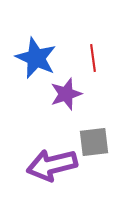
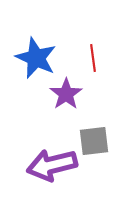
purple star: rotated 16 degrees counterclockwise
gray square: moved 1 px up
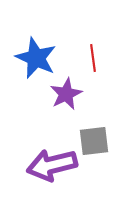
purple star: rotated 8 degrees clockwise
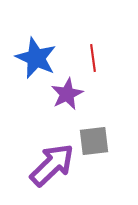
purple star: moved 1 px right
purple arrow: rotated 150 degrees clockwise
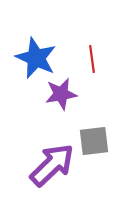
red line: moved 1 px left, 1 px down
purple star: moved 6 px left; rotated 16 degrees clockwise
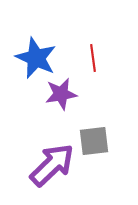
red line: moved 1 px right, 1 px up
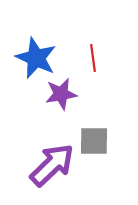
gray square: rotated 8 degrees clockwise
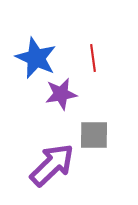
gray square: moved 6 px up
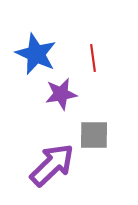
blue star: moved 4 px up
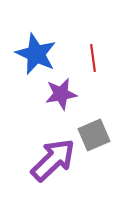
gray square: rotated 24 degrees counterclockwise
purple arrow: moved 1 px right, 5 px up
